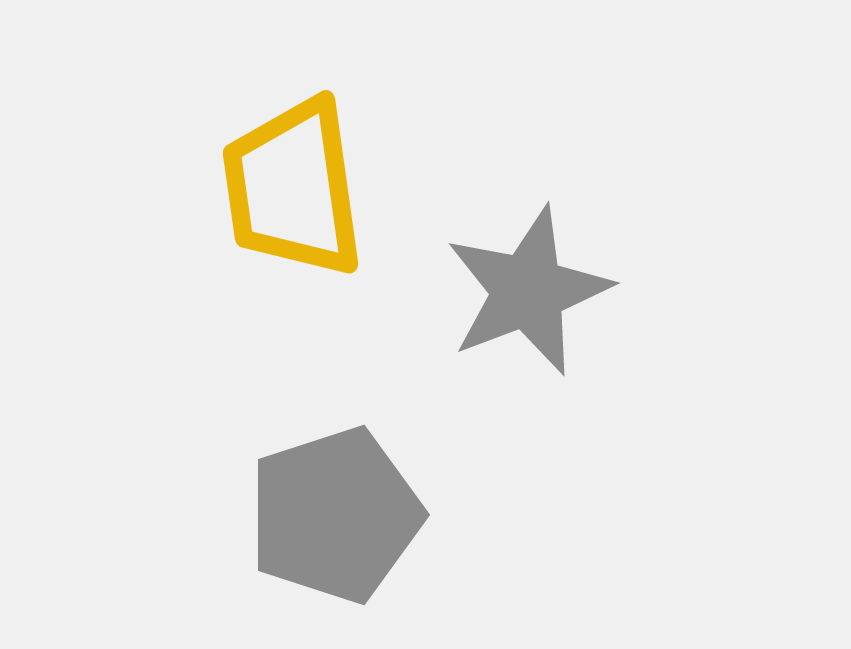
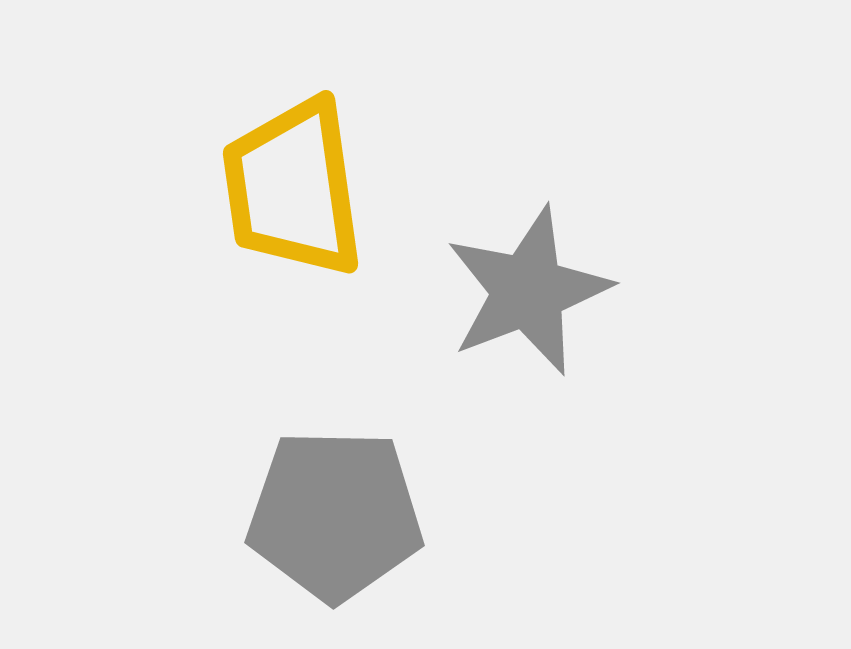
gray pentagon: rotated 19 degrees clockwise
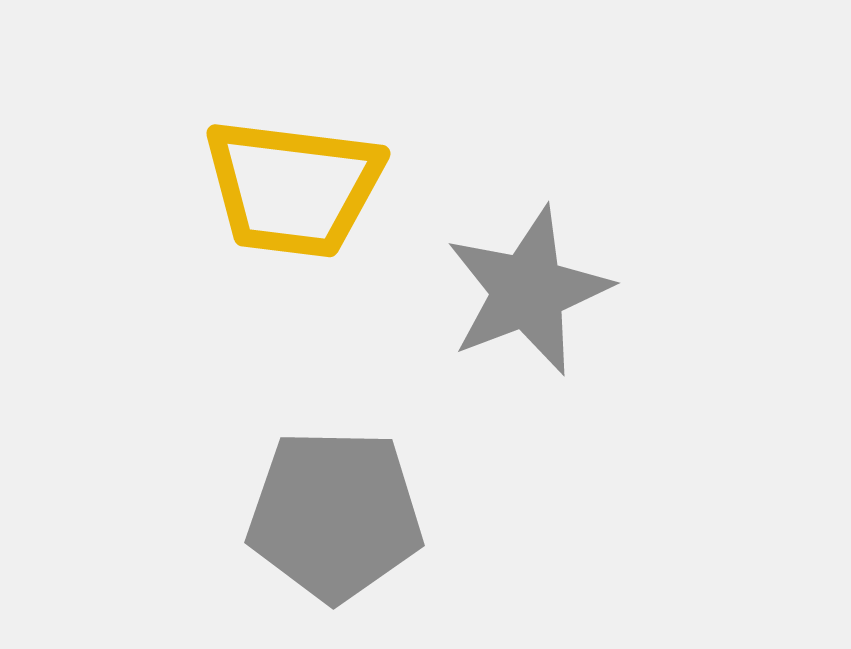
yellow trapezoid: rotated 75 degrees counterclockwise
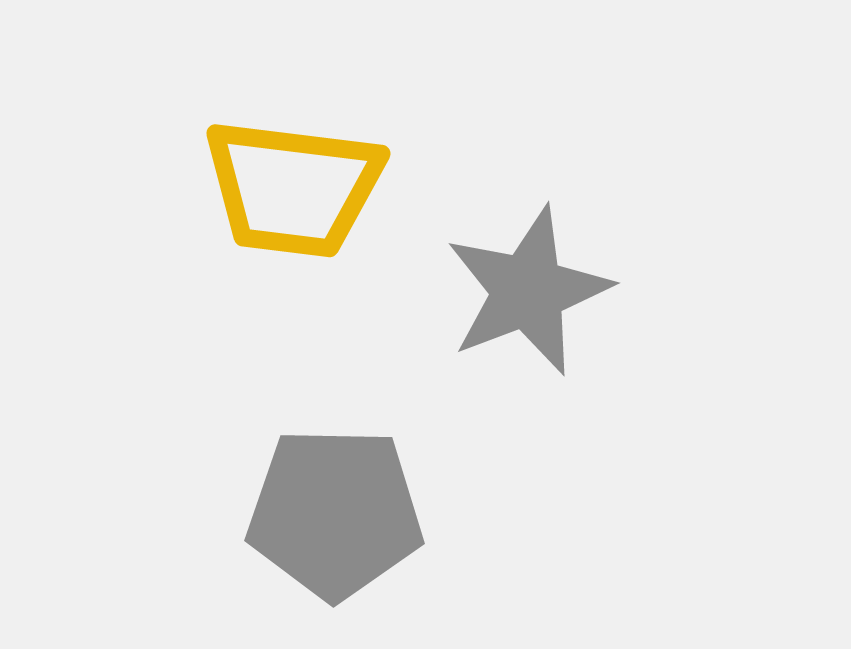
gray pentagon: moved 2 px up
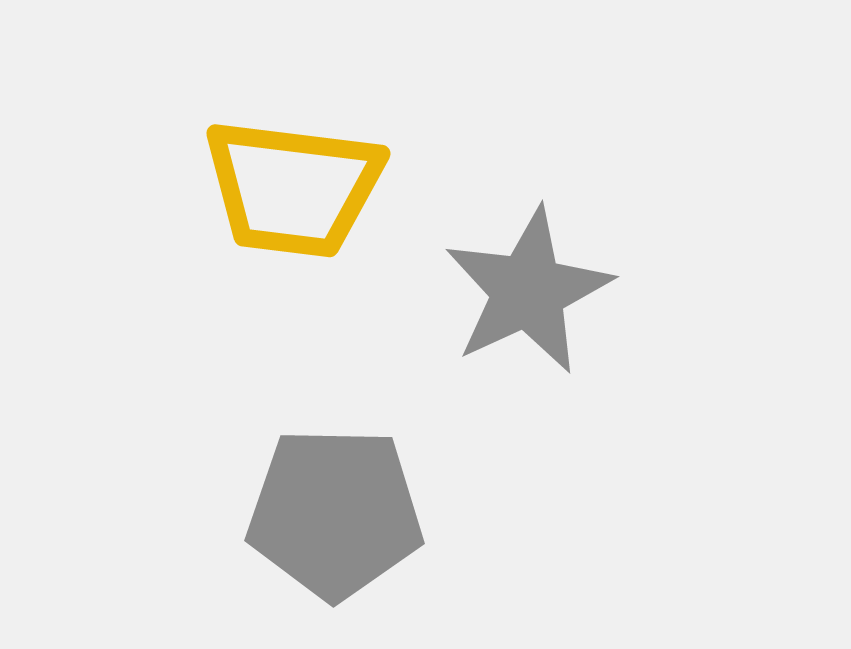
gray star: rotated 4 degrees counterclockwise
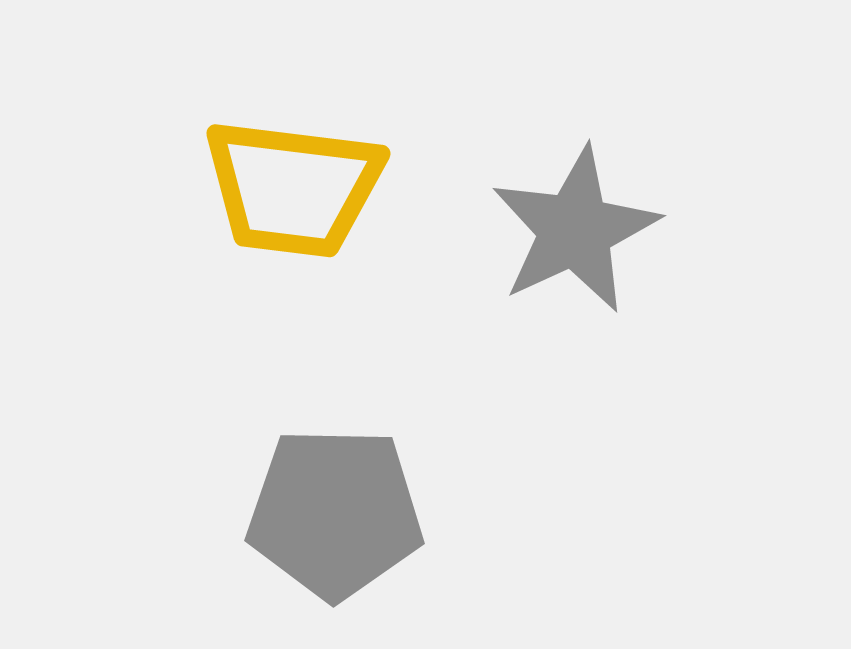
gray star: moved 47 px right, 61 px up
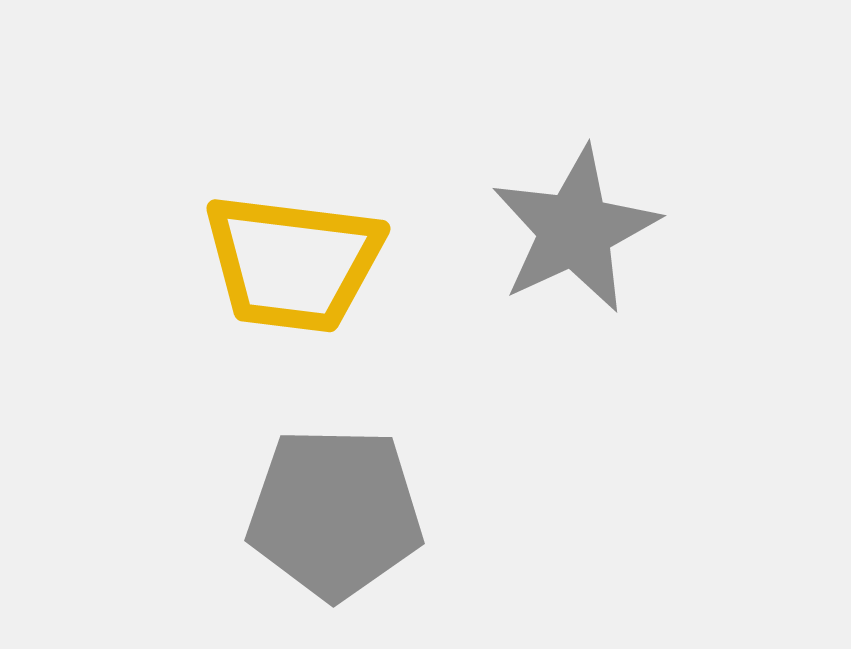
yellow trapezoid: moved 75 px down
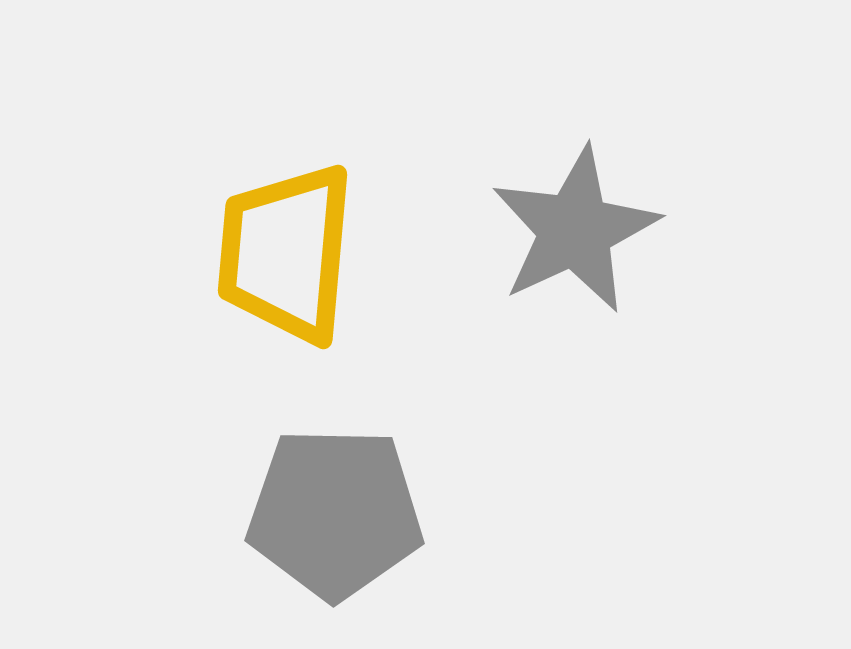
yellow trapezoid: moved 7 px left, 10 px up; rotated 88 degrees clockwise
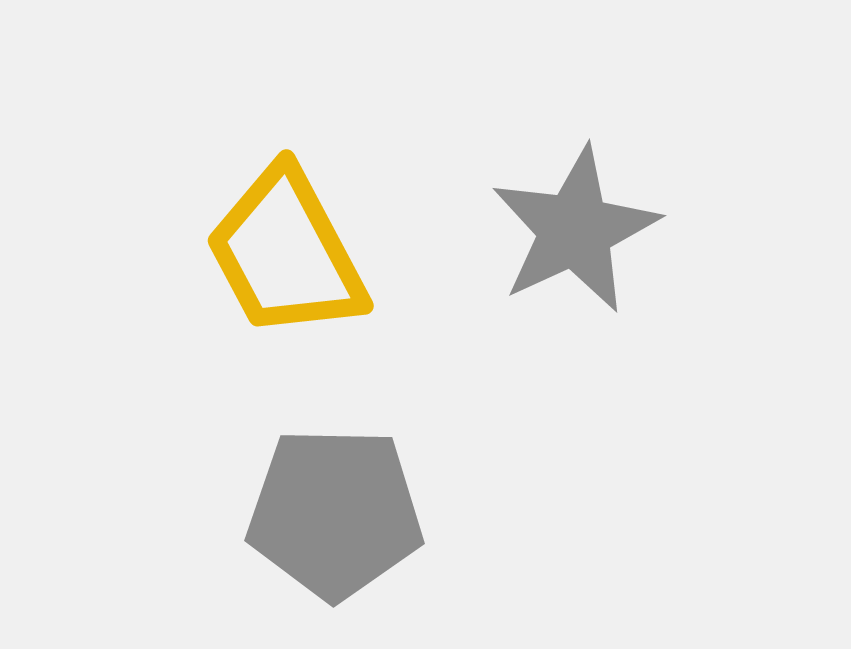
yellow trapezoid: rotated 33 degrees counterclockwise
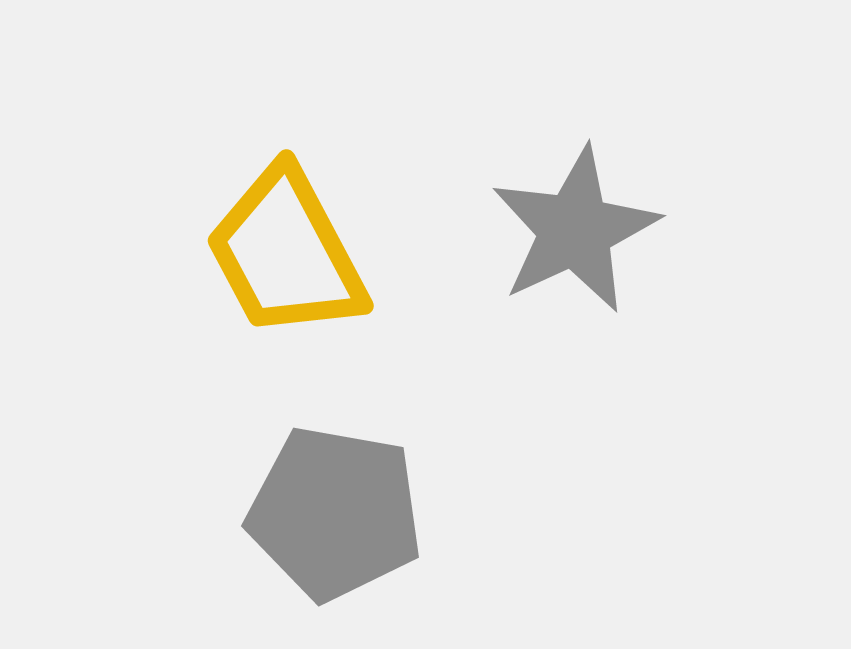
gray pentagon: rotated 9 degrees clockwise
